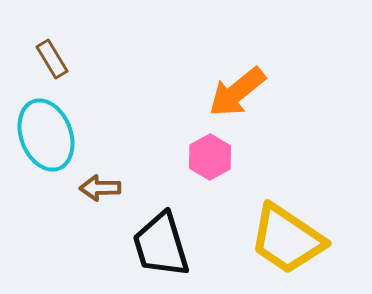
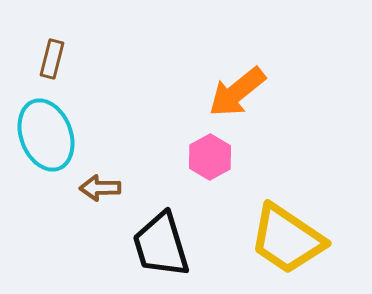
brown rectangle: rotated 45 degrees clockwise
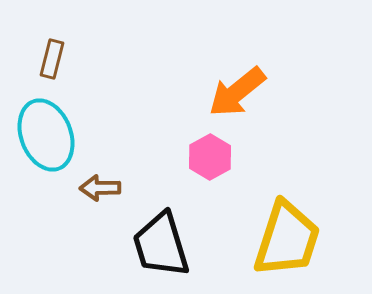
yellow trapezoid: rotated 106 degrees counterclockwise
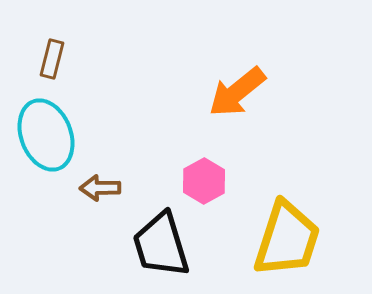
pink hexagon: moved 6 px left, 24 px down
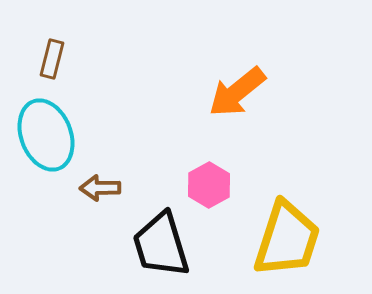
pink hexagon: moved 5 px right, 4 px down
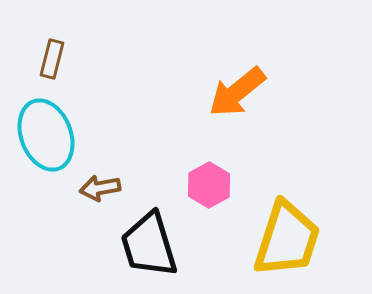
brown arrow: rotated 9 degrees counterclockwise
black trapezoid: moved 12 px left
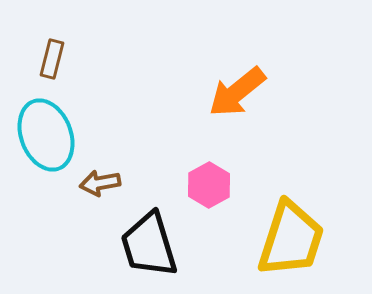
brown arrow: moved 5 px up
yellow trapezoid: moved 4 px right
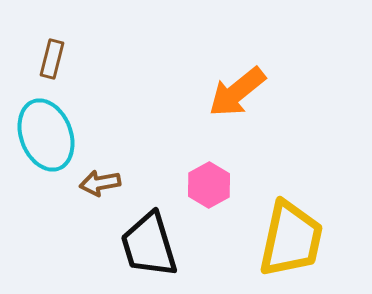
yellow trapezoid: rotated 6 degrees counterclockwise
